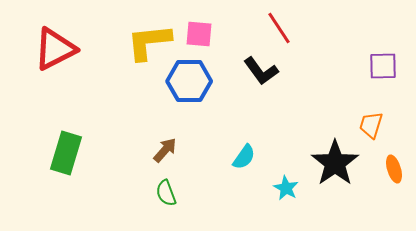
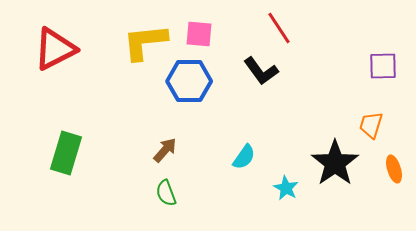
yellow L-shape: moved 4 px left
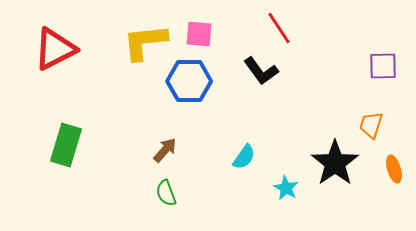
green rectangle: moved 8 px up
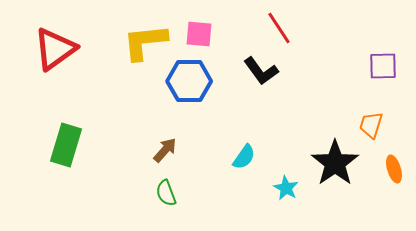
red triangle: rotated 9 degrees counterclockwise
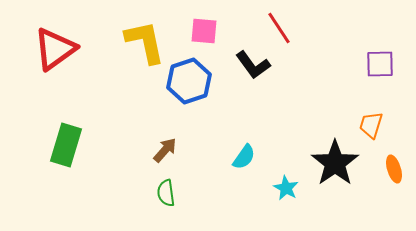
pink square: moved 5 px right, 3 px up
yellow L-shape: rotated 84 degrees clockwise
purple square: moved 3 px left, 2 px up
black L-shape: moved 8 px left, 6 px up
blue hexagon: rotated 18 degrees counterclockwise
green semicircle: rotated 12 degrees clockwise
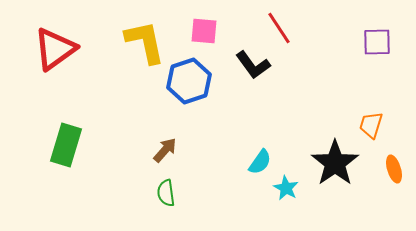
purple square: moved 3 px left, 22 px up
cyan semicircle: moved 16 px right, 5 px down
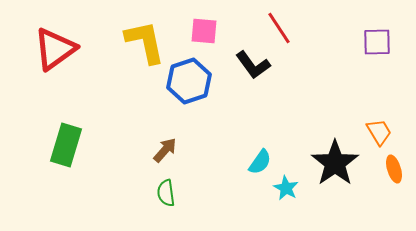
orange trapezoid: moved 8 px right, 7 px down; rotated 132 degrees clockwise
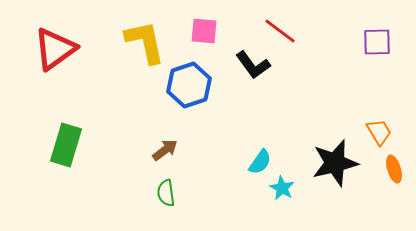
red line: moved 1 px right, 3 px down; rotated 20 degrees counterclockwise
blue hexagon: moved 4 px down
brown arrow: rotated 12 degrees clockwise
black star: rotated 21 degrees clockwise
cyan star: moved 4 px left
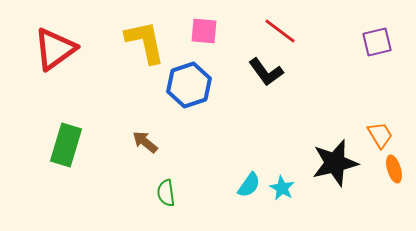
purple square: rotated 12 degrees counterclockwise
black L-shape: moved 13 px right, 7 px down
orange trapezoid: moved 1 px right, 3 px down
brown arrow: moved 20 px left, 8 px up; rotated 104 degrees counterclockwise
cyan semicircle: moved 11 px left, 23 px down
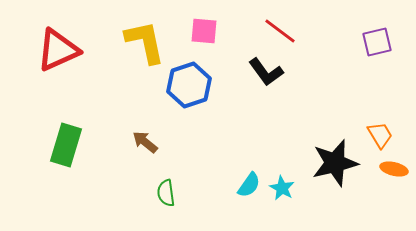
red triangle: moved 3 px right, 1 px down; rotated 12 degrees clockwise
orange ellipse: rotated 60 degrees counterclockwise
